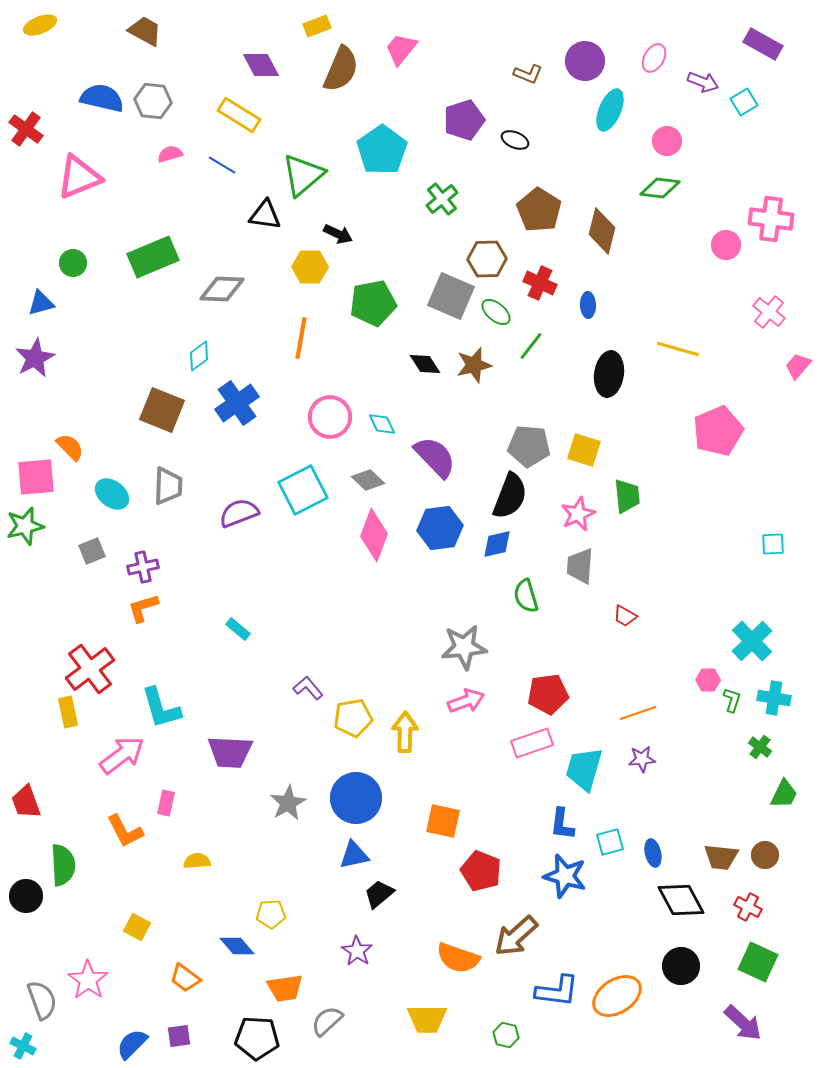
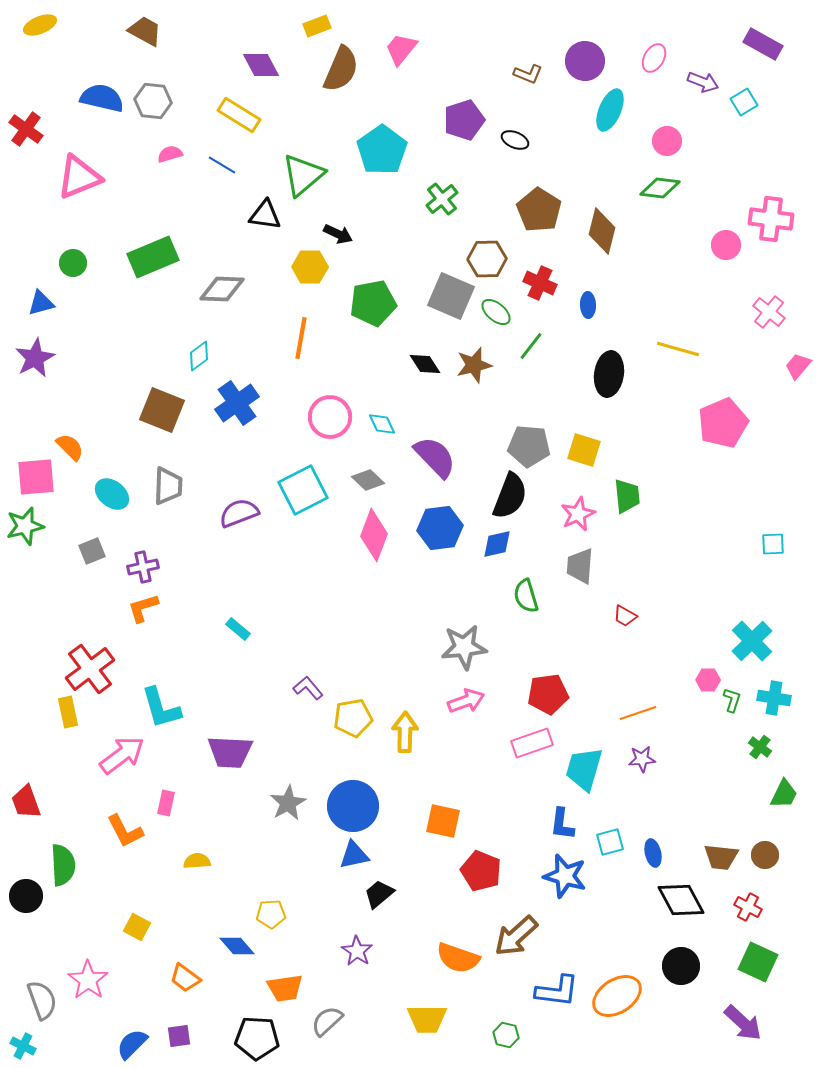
pink pentagon at (718, 431): moved 5 px right, 8 px up
blue circle at (356, 798): moved 3 px left, 8 px down
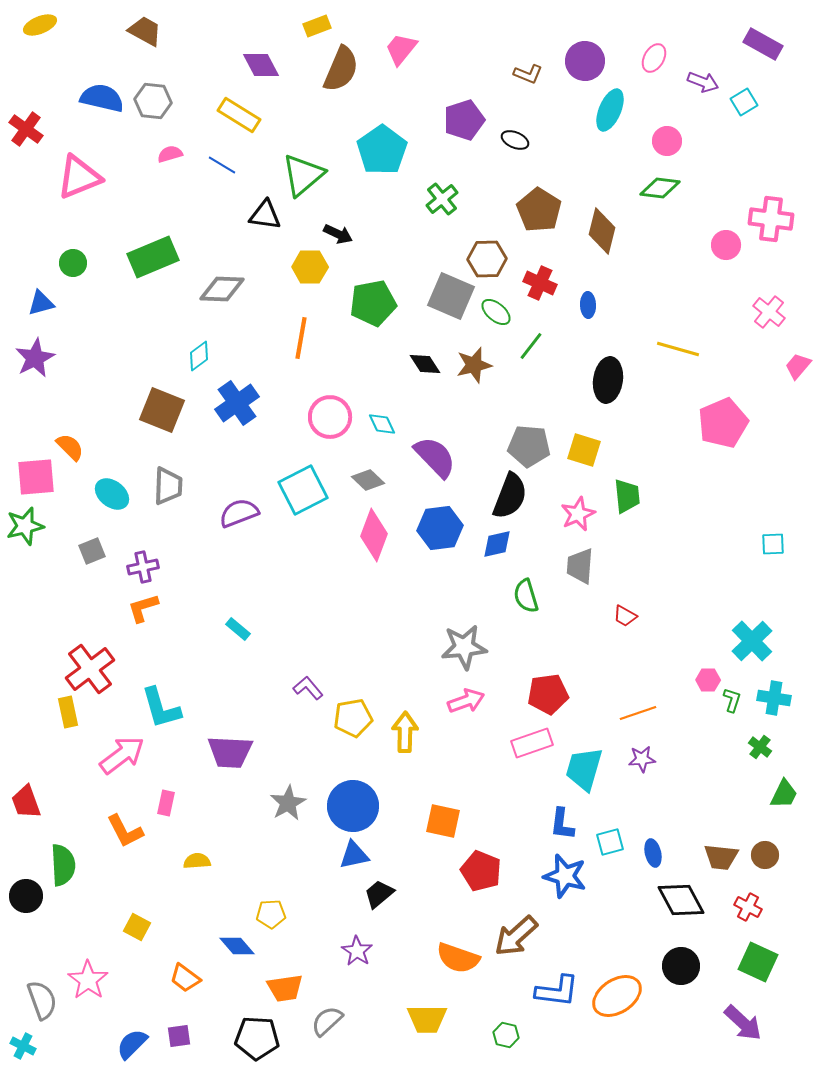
black ellipse at (609, 374): moved 1 px left, 6 px down
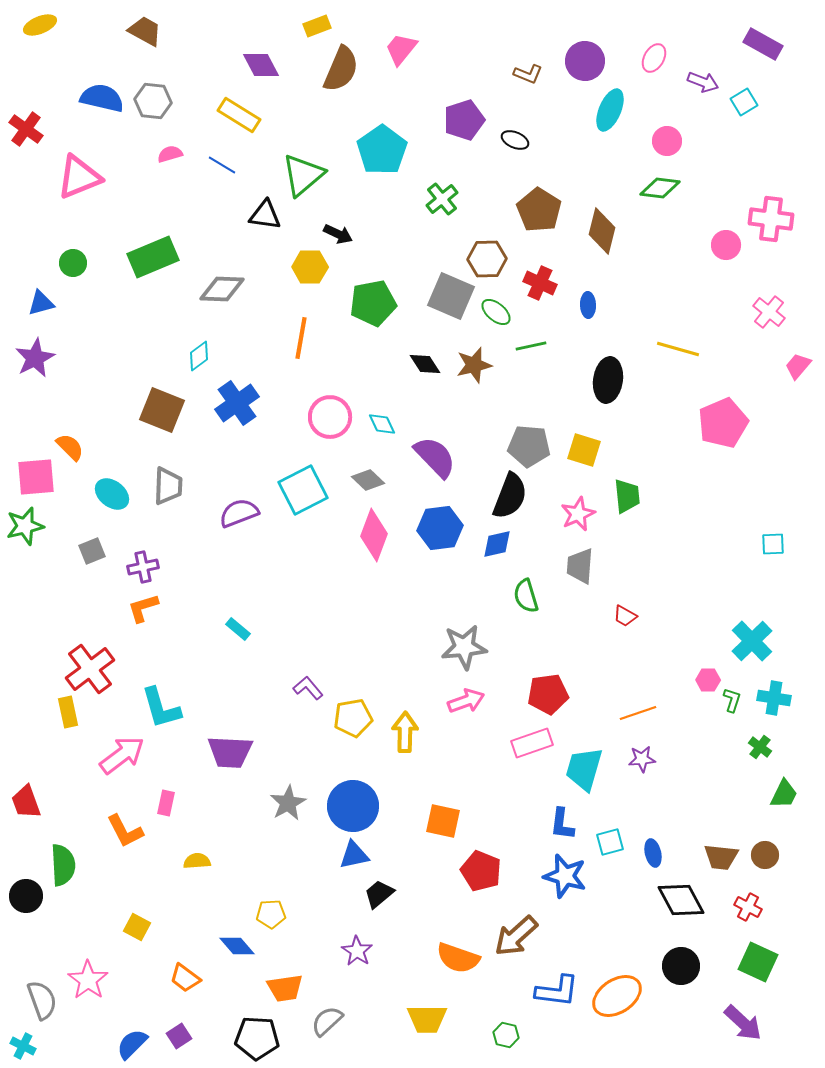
green line at (531, 346): rotated 40 degrees clockwise
purple square at (179, 1036): rotated 25 degrees counterclockwise
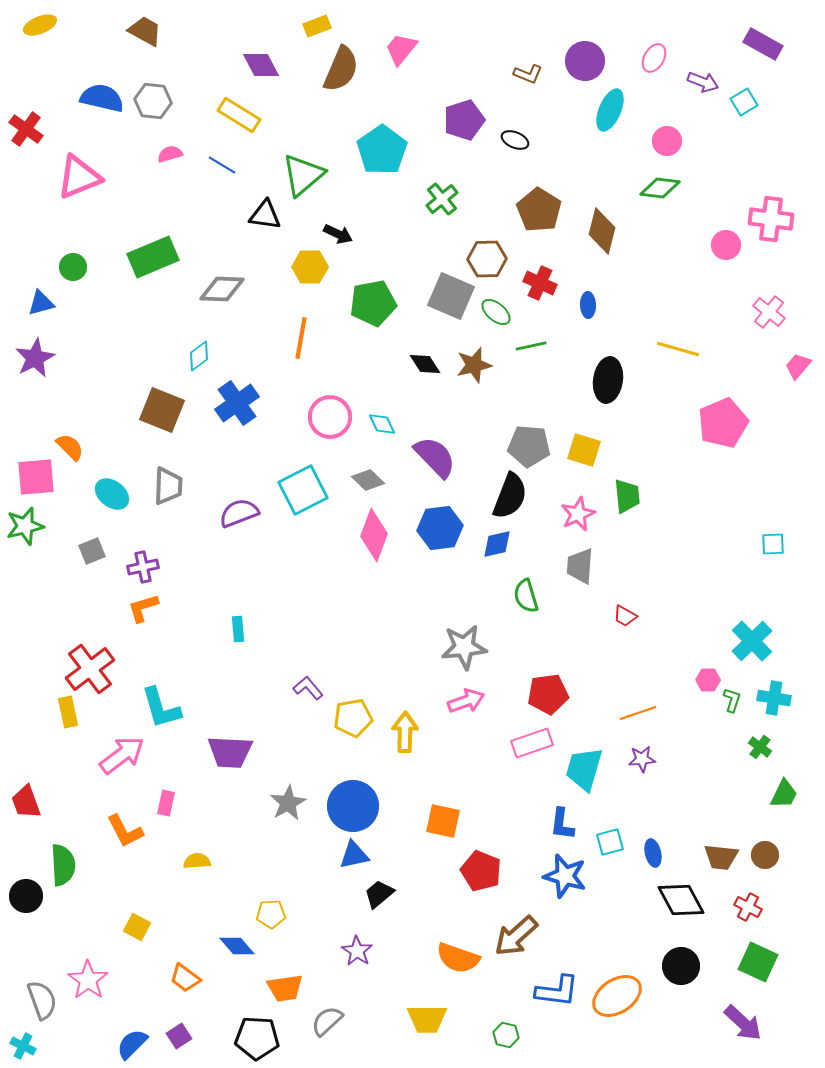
green circle at (73, 263): moved 4 px down
cyan rectangle at (238, 629): rotated 45 degrees clockwise
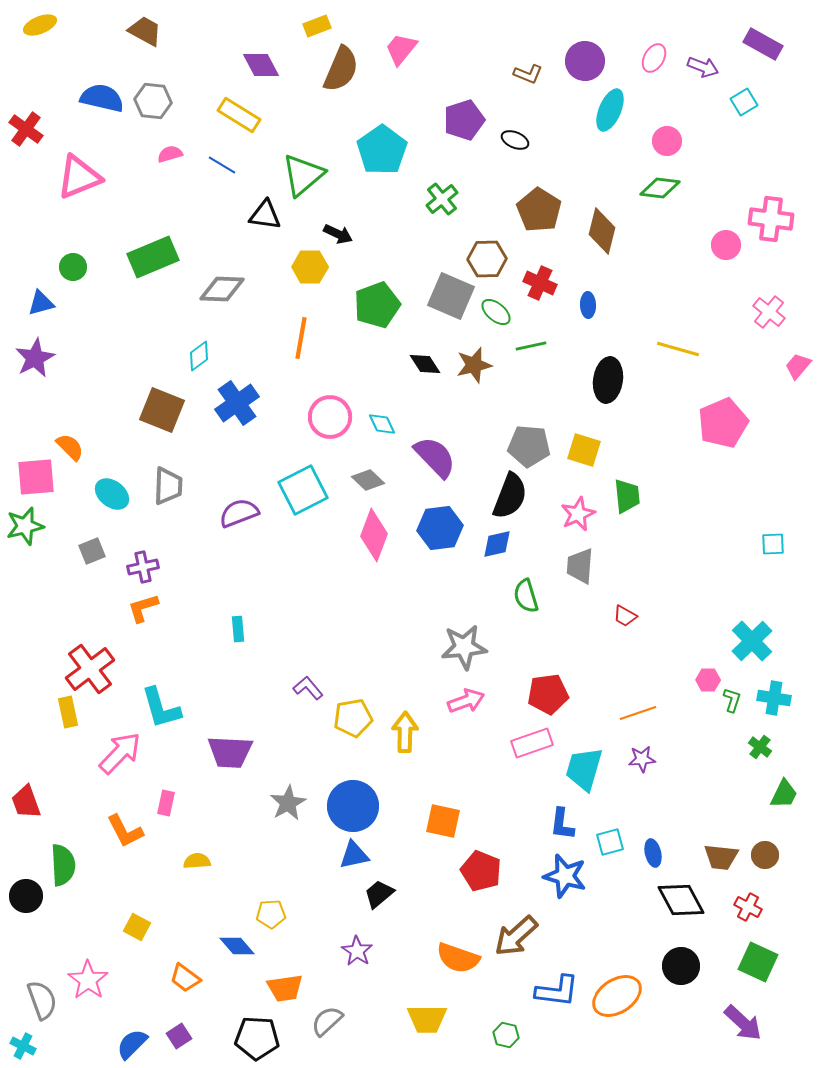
purple arrow at (703, 82): moved 15 px up
green pentagon at (373, 303): moved 4 px right, 2 px down; rotated 9 degrees counterclockwise
pink arrow at (122, 755): moved 2 px left, 2 px up; rotated 9 degrees counterclockwise
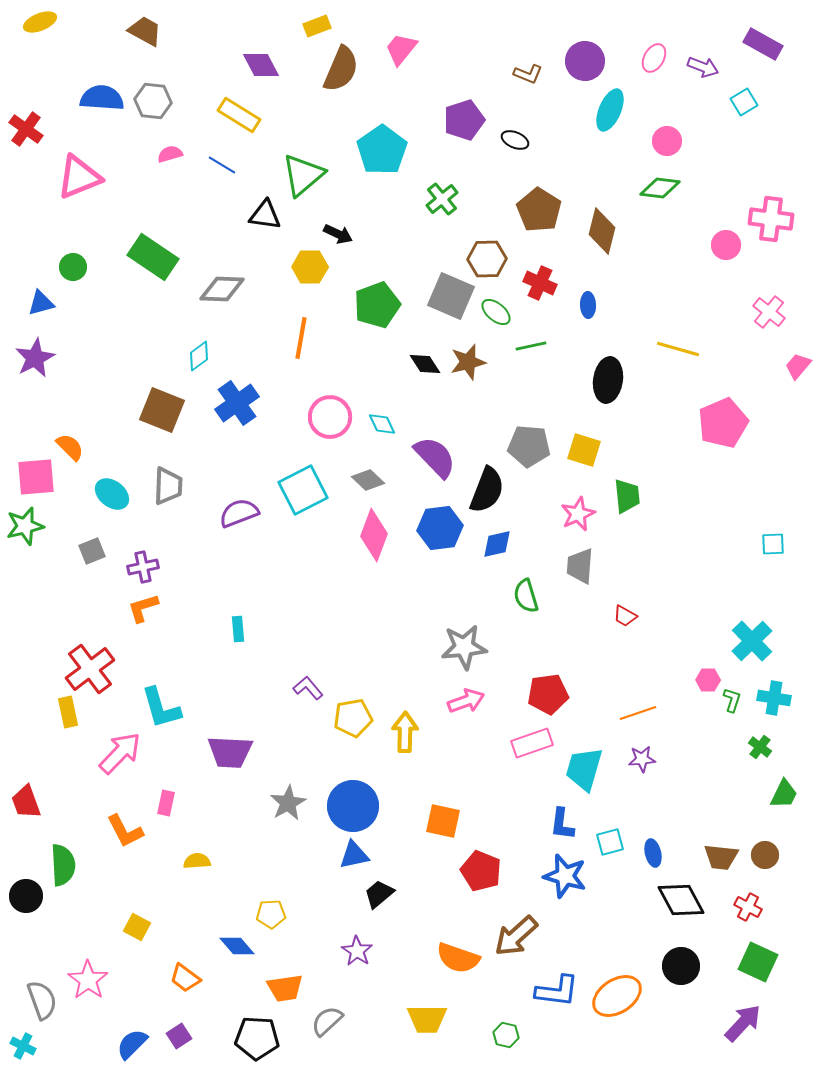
yellow ellipse at (40, 25): moved 3 px up
blue semicircle at (102, 98): rotated 9 degrees counterclockwise
green rectangle at (153, 257): rotated 57 degrees clockwise
brown star at (474, 365): moved 6 px left, 3 px up
black semicircle at (510, 496): moved 23 px left, 6 px up
purple arrow at (743, 1023): rotated 90 degrees counterclockwise
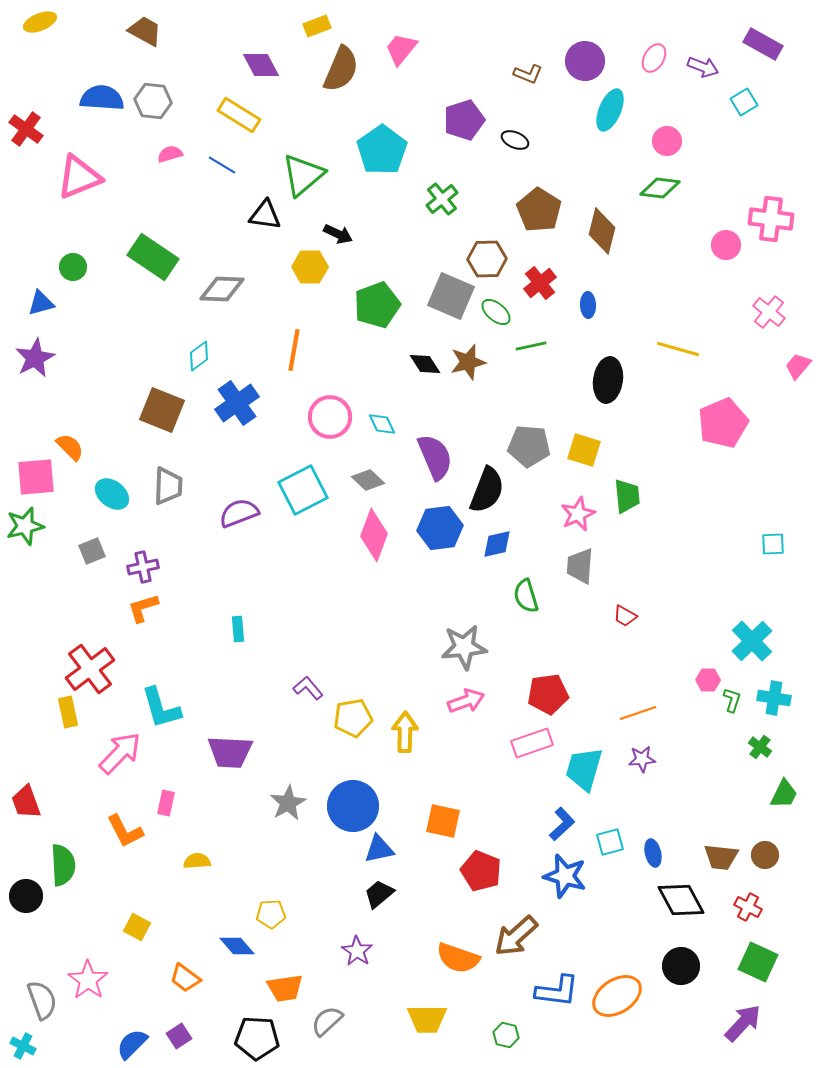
red cross at (540, 283): rotated 28 degrees clockwise
orange line at (301, 338): moved 7 px left, 12 px down
purple semicircle at (435, 457): rotated 21 degrees clockwise
blue L-shape at (562, 824): rotated 140 degrees counterclockwise
blue triangle at (354, 855): moved 25 px right, 6 px up
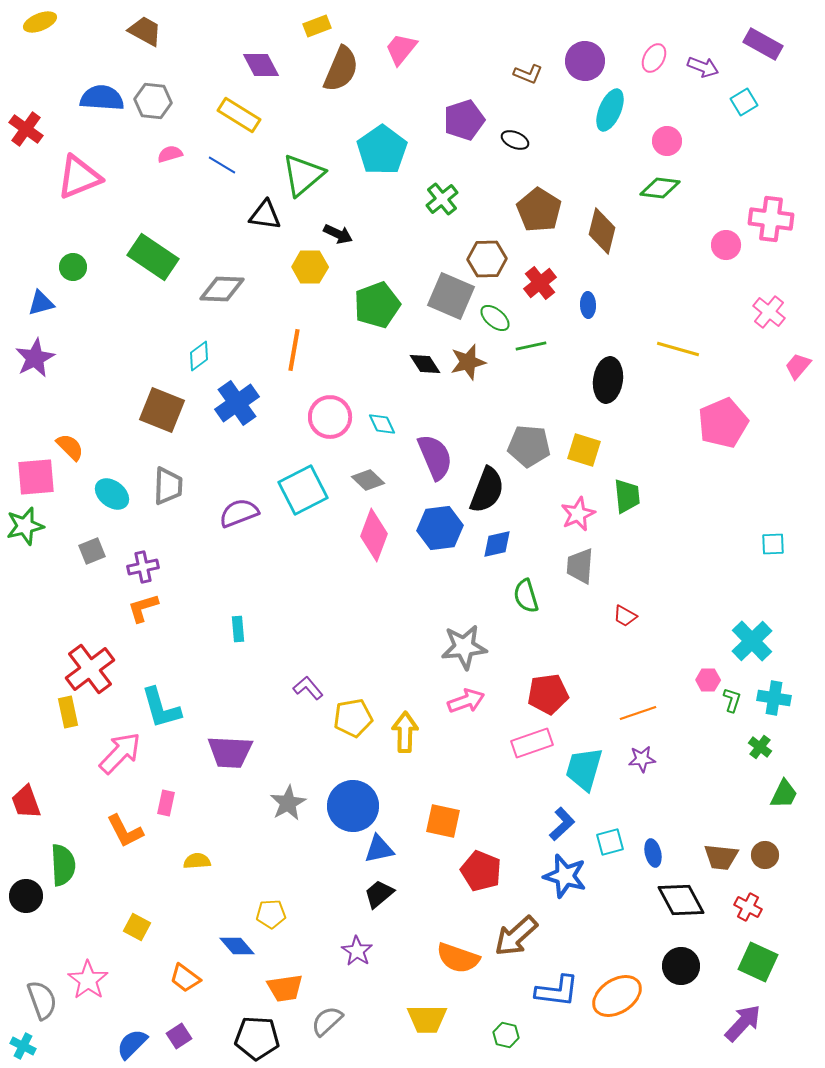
green ellipse at (496, 312): moved 1 px left, 6 px down
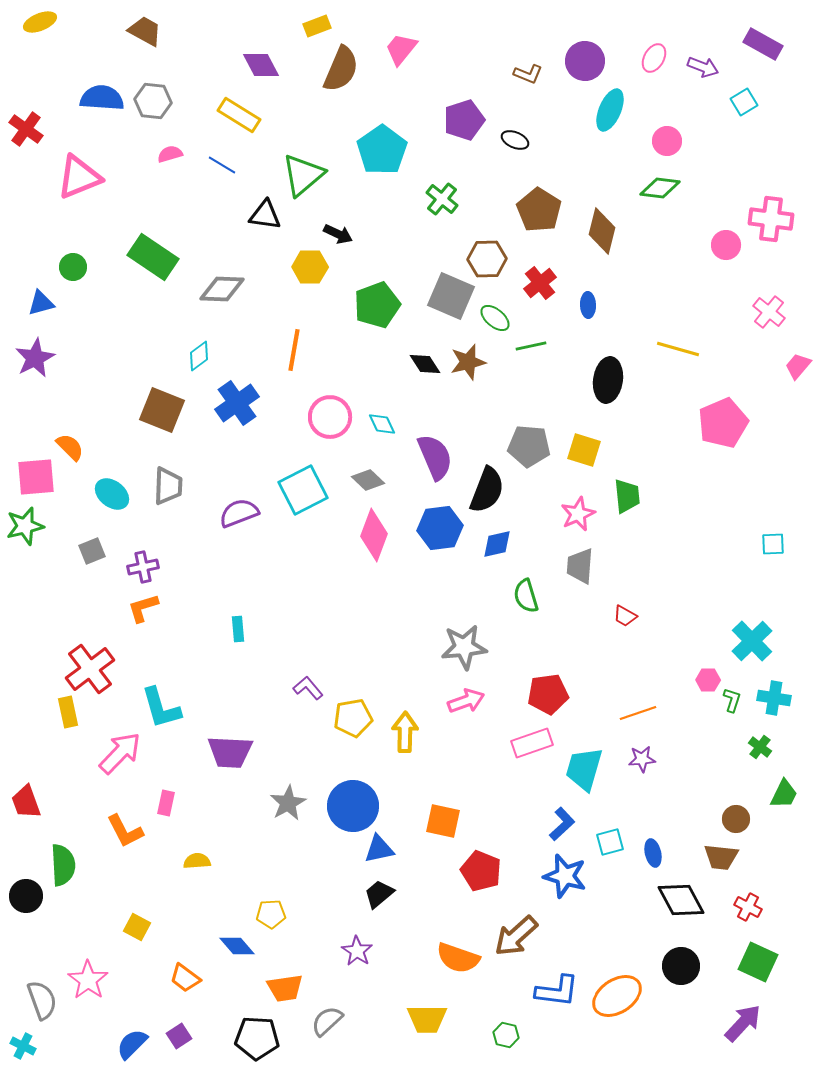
green cross at (442, 199): rotated 12 degrees counterclockwise
brown circle at (765, 855): moved 29 px left, 36 px up
